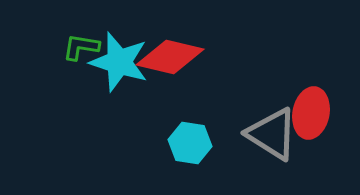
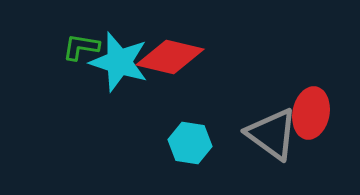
gray triangle: rotated 4 degrees clockwise
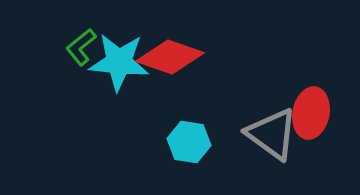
green L-shape: rotated 48 degrees counterclockwise
red diamond: rotated 6 degrees clockwise
cyan star: rotated 12 degrees counterclockwise
cyan hexagon: moved 1 px left, 1 px up
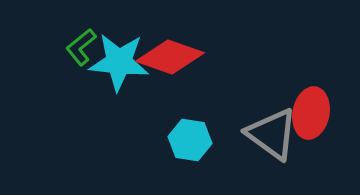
cyan hexagon: moved 1 px right, 2 px up
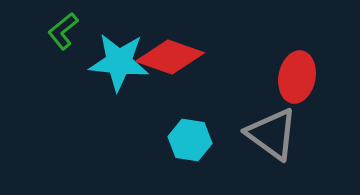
green L-shape: moved 18 px left, 16 px up
red ellipse: moved 14 px left, 36 px up
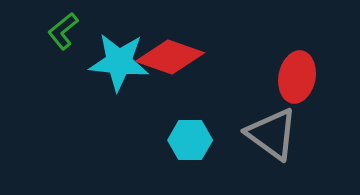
cyan hexagon: rotated 9 degrees counterclockwise
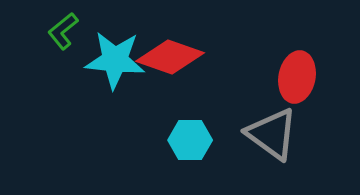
cyan star: moved 4 px left, 2 px up
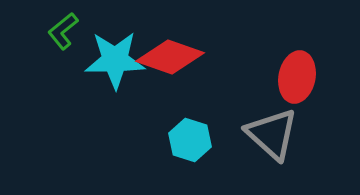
cyan star: rotated 6 degrees counterclockwise
gray triangle: rotated 6 degrees clockwise
cyan hexagon: rotated 18 degrees clockwise
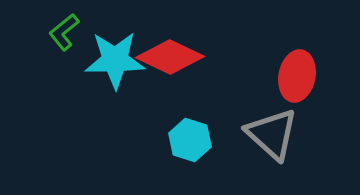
green L-shape: moved 1 px right, 1 px down
red diamond: rotated 6 degrees clockwise
red ellipse: moved 1 px up
